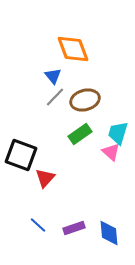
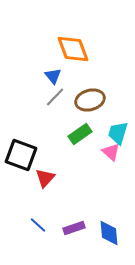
brown ellipse: moved 5 px right
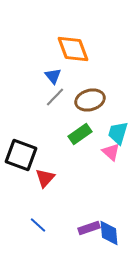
purple rectangle: moved 15 px right
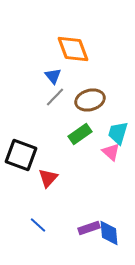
red triangle: moved 3 px right
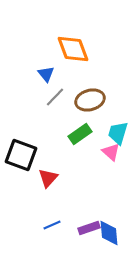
blue triangle: moved 7 px left, 2 px up
blue line: moved 14 px right; rotated 66 degrees counterclockwise
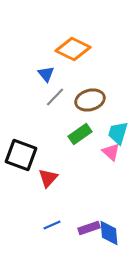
orange diamond: rotated 44 degrees counterclockwise
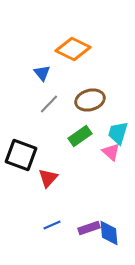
blue triangle: moved 4 px left, 1 px up
gray line: moved 6 px left, 7 px down
green rectangle: moved 2 px down
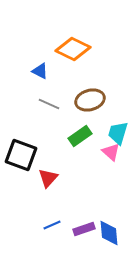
blue triangle: moved 2 px left, 2 px up; rotated 24 degrees counterclockwise
gray line: rotated 70 degrees clockwise
purple rectangle: moved 5 px left, 1 px down
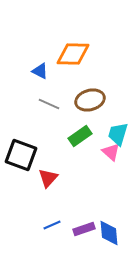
orange diamond: moved 5 px down; rotated 24 degrees counterclockwise
cyan trapezoid: moved 1 px down
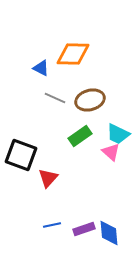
blue triangle: moved 1 px right, 3 px up
gray line: moved 6 px right, 6 px up
cyan trapezoid: rotated 80 degrees counterclockwise
blue line: rotated 12 degrees clockwise
